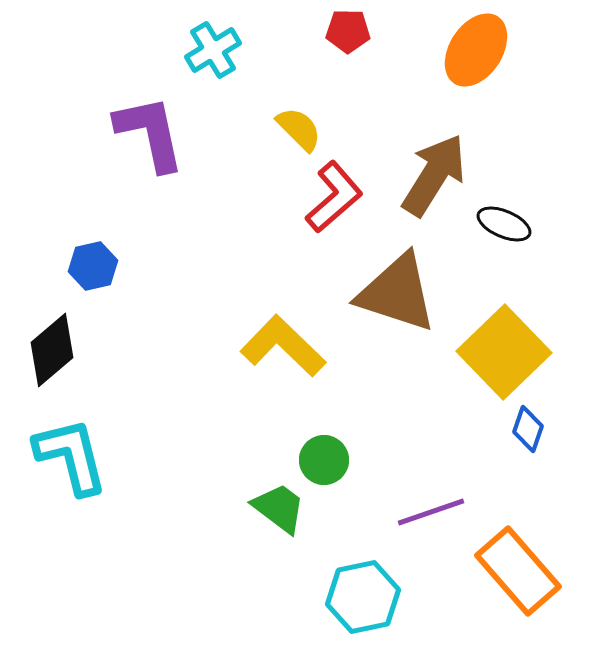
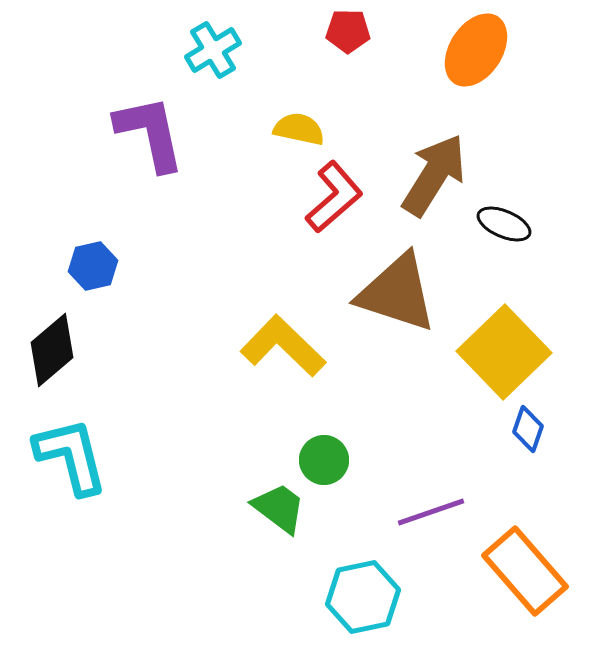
yellow semicircle: rotated 33 degrees counterclockwise
orange rectangle: moved 7 px right
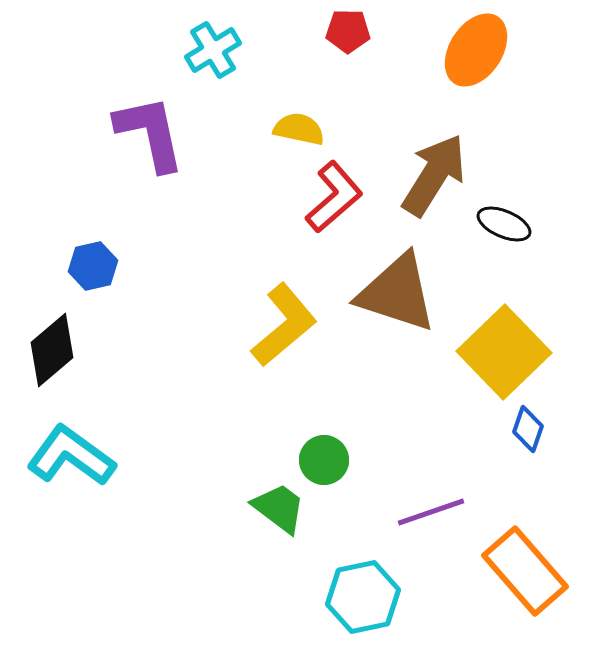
yellow L-shape: moved 1 px right, 21 px up; rotated 96 degrees clockwise
cyan L-shape: rotated 40 degrees counterclockwise
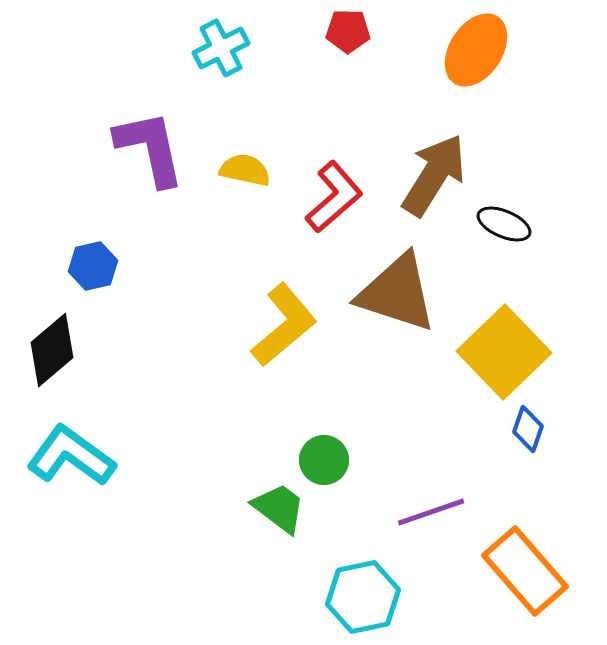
cyan cross: moved 8 px right, 2 px up; rotated 4 degrees clockwise
yellow semicircle: moved 54 px left, 41 px down
purple L-shape: moved 15 px down
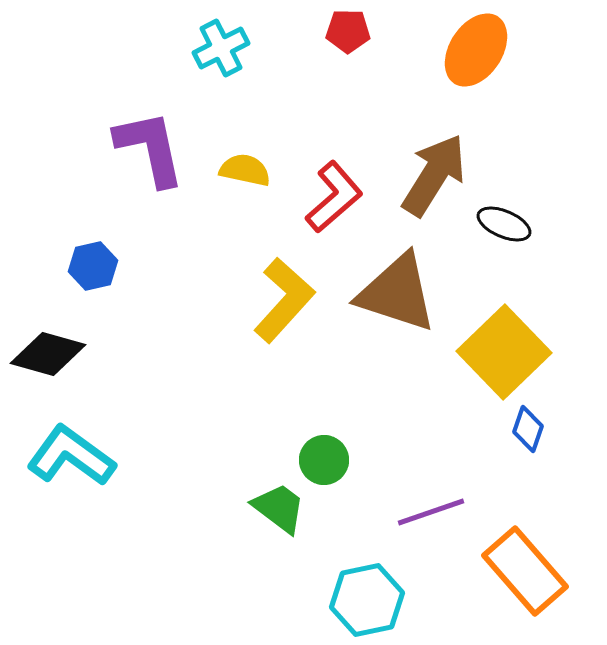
yellow L-shape: moved 25 px up; rotated 8 degrees counterclockwise
black diamond: moved 4 px left, 4 px down; rotated 56 degrees clockwise
cyan hexagon: moved 4 px right, 3 px down
